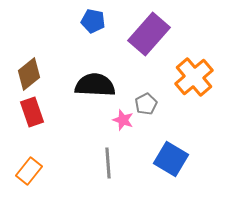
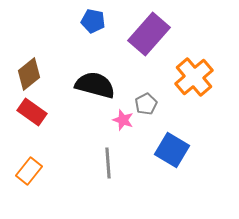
black semicircle: rotated 12 degrees clockwise
red rectangle: rotated 36 degrees counterclockwise
blue square: moved 1 px right, 9 px up
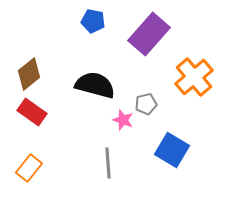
gray pentagon: rotated 15 degrees clockwise
orange rectangle: moved 3 px up
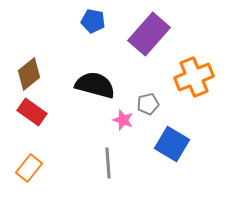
orange cross: rotated 18 degrees clockwise
gray pentagon: moved 2 px right
blue square: moved 6 px up
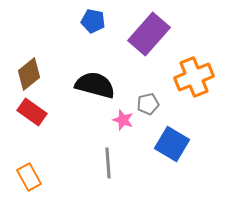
orange rectangle: moved 9 px down; rotated 68 degrees counterclockwise
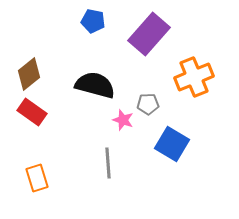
gray pentagon: rotated 10 degrees clockwise
orange rectangle: moved 8 px right, 1 px down; rotated 12 degrees clockwise
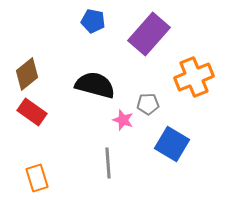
brown diamond: moved 2 px left
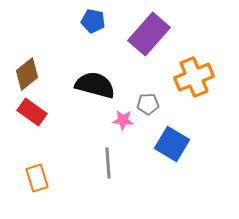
pink star: rotated 15 degrees counterclockwise
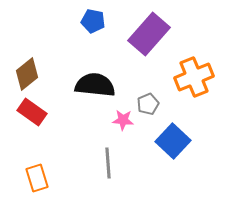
black semicircle: rotated 9 degrees counterclockwise
gray pentagon: rotated 20 degrees counterclockwise
blue square: moved 1 px right, 3 px up; rotated 12 degrees clockwise
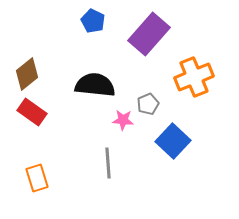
blue pentagon: rotated 15 degrees clockwise
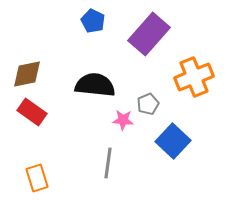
brown diamond: rotated 28 degrees clockwise
gray line: rotated 12 degrees clockwise
